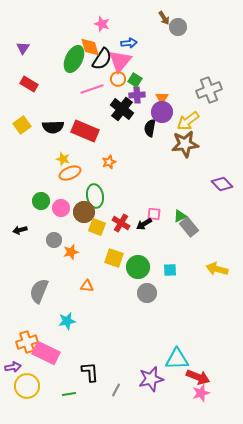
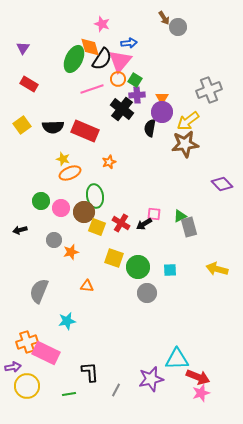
gray rectangle at (189, 227): rotated 24 degrees clockwise
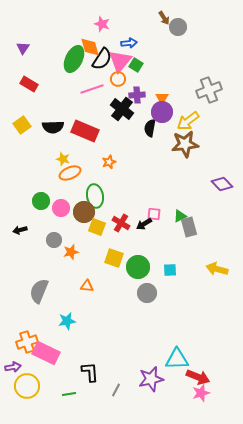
green square at (135, 80): moved 1 px right, 15 px up
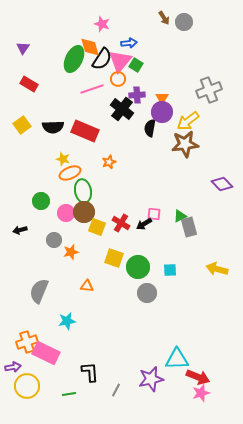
gray circle at (178, 27): moved 6 px right, 5 px up
green ellipse at (95, 196): moved 12 px left, 5 px up
pink circle at (61, 208): moved 5 px right, 5 px down
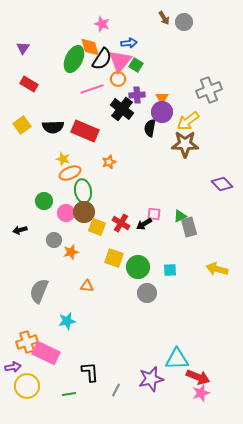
brown star at (185, 144): rotated 8 degrees clockwise
green circle at (41, 201): moved 3 px right
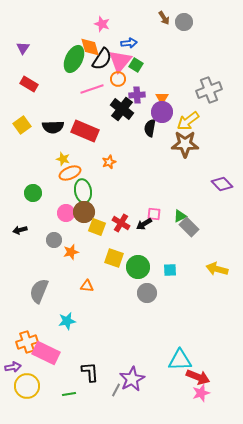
green circle at (44, 201): moved 11 px left, 8 px up
gray rectangle at (189, 227): rotated 30 degrees counterclockwise
cyan triangle at (177, 359): moved 3 px right, 1 px down
purple star at (151, 379): moved 19 px left; rotated 15 degrees counterclockwise
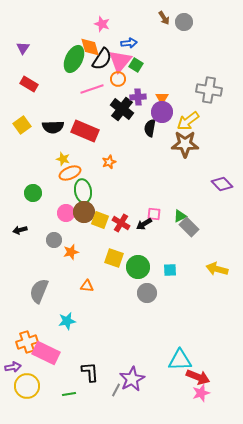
gray cross at (209, 90): rotated 30 degrees clockwise
purple cross at (137, 95): moved 1 px right, 2 px down
yellow square at (97, 227): moved 3 px right, 7 px up
